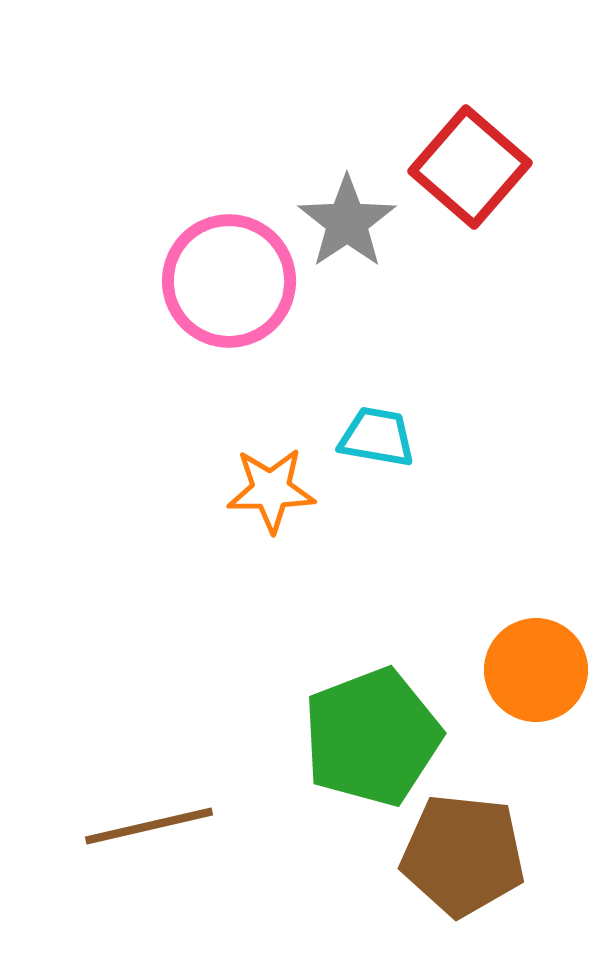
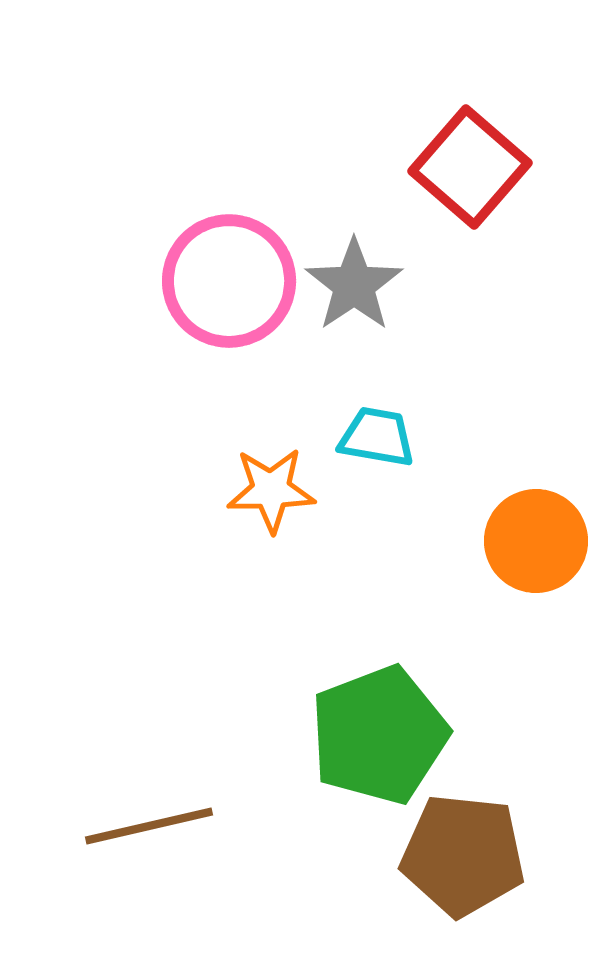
gray star: moved 7 px right, 63 px down
orange circle: moved 129 px up
green pentagon: moved 7 px right, 2 px up
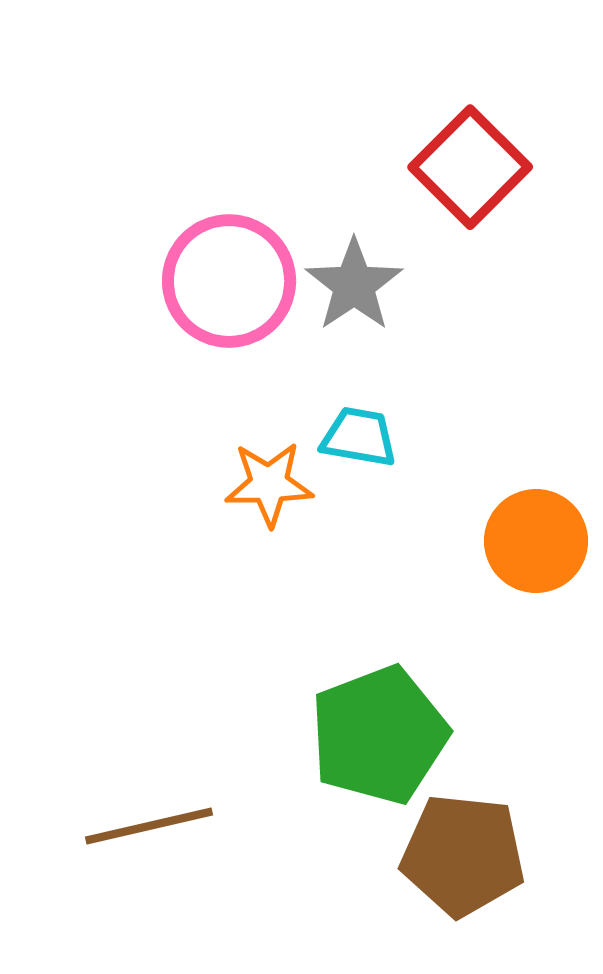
red square: rotated 4 degrees clockwise
cyan trapezoid: moved 18 px left
orange star: moved 2 px left, 6 px up
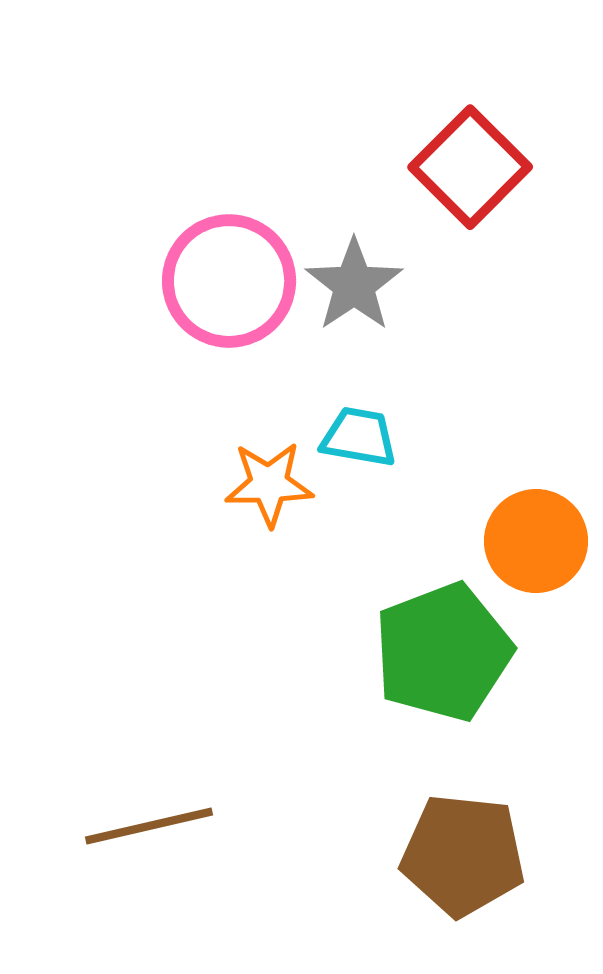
green pentagon: moved 64 px right, 83 px up
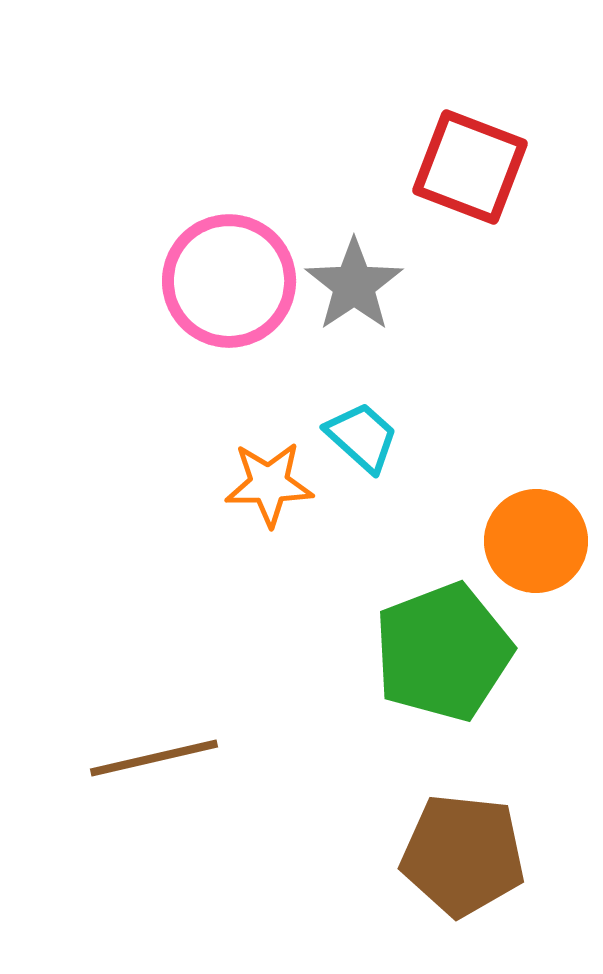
red square: rotated 24 degrees counterclockwise
cyan trapezoid: moved 3 px right; rotated 32 degrees clockwise
brown line: moved 5 px right, 68 px up
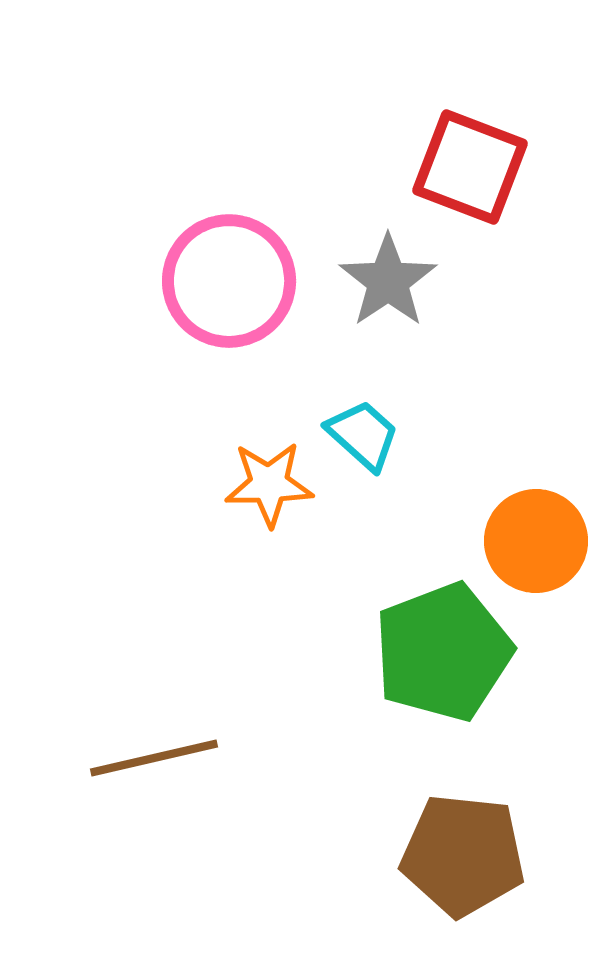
gray star: moved 34 px right, 4 px up
cyan trapezoid: moved 1 px right, 2 px up
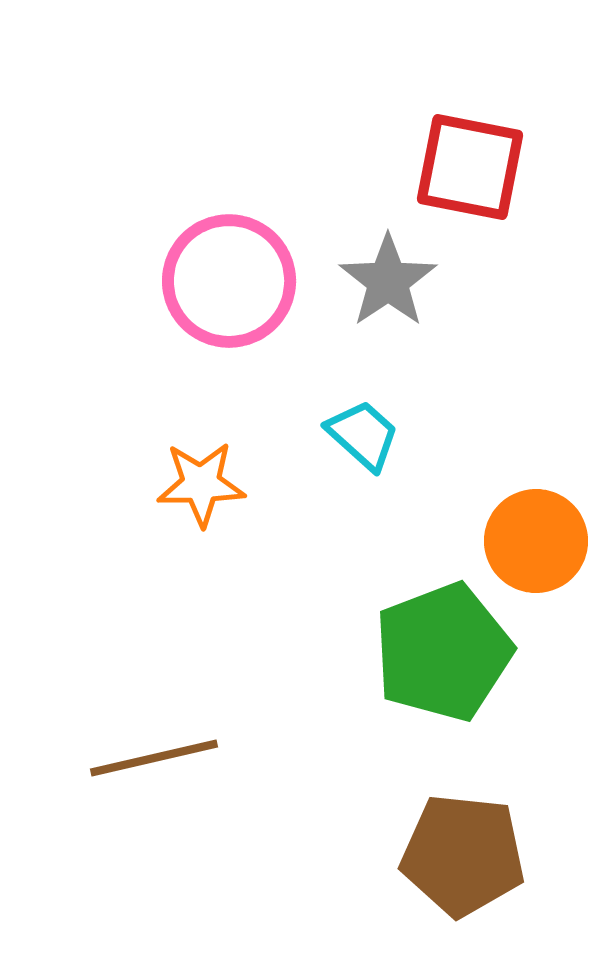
red square: rotated 10 degrees counterclockwise
orange star: moved 68 px left
